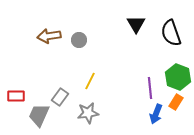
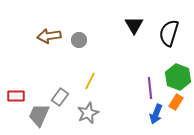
black triangle: moved 2 px left, 1 px down
black semicircle: moved 2 px left; rotated 36 degrees clockwise
gray star: rotated 15 degrees counterclockwise
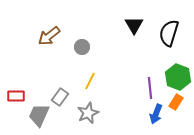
brown arrow: rotated 30 degrees counterclockwise
gray circle: moved 3 px right, 7 px down
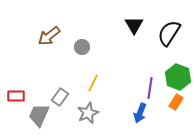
black semicircle: rotated 16 degrees clockwise
yellow line: moved 3 px right, 2 px down
purple line: rotated 15 degrees clockwise
blue arrow: moved 16 px left, 1 px up
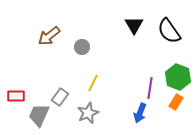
black semicircle: moved 2 px up; rotated 68 degrees counterclockwise
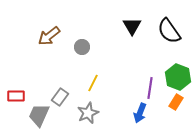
black triangle: moved 2 px left, 1 px down
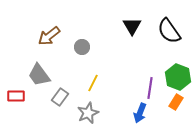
gray trapezoid: moved 40 px up; rotated 60 degrees counterclockwise
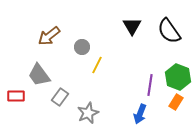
yellow line: moved 4 px right, 18 px up
purple line: moved 3 px up
blue arrow: moved 1 px down
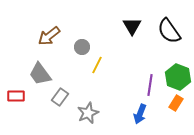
gray trapezoid: moved 1 px right, 1 px up
orange rectangle: moved 1 px down
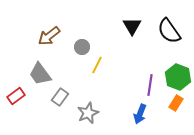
red rectangle: rotated 36 degrees counterclockwise
